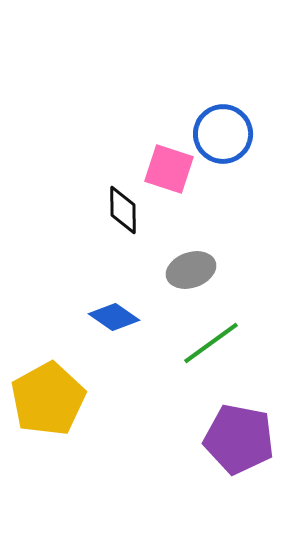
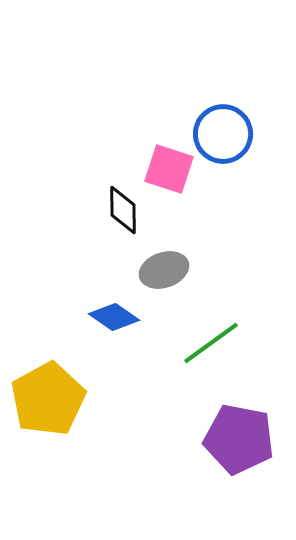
gray ellipse: moved 27 px left
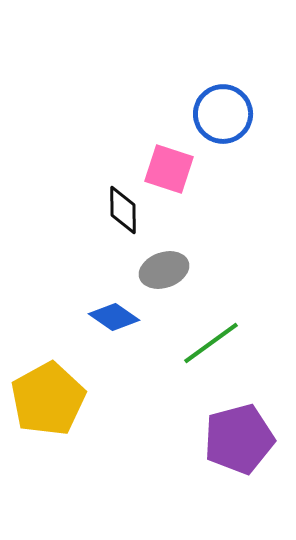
blue circle: moved 20 px up
purple pentagon: rotated 26 degrees counterclockwise
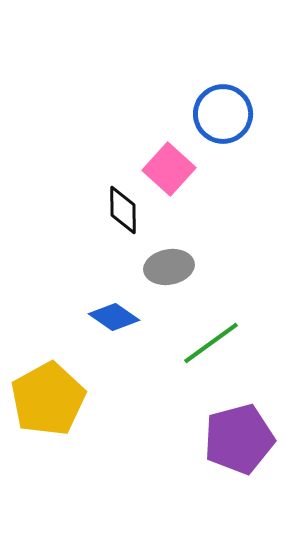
pink square: rotated 24 degrees clockwise
gray ellipse: moved 5 px right, 3 px up; rotated 9 degrees clockwise
